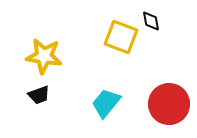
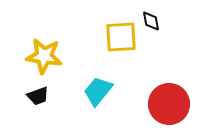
yellow square: rotated 24 degrees counterclockwise
black trapezoid: moved 1 px left, 1 px down
cyan trapezoid: moved 8 px left, 12 px up
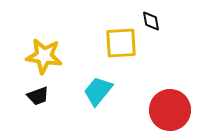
yellow square: moved 6 px down
red circle: moved 1 px right, 6 px down
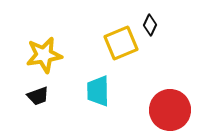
black diamond: moved 1 px left, 4 px down; rotated 35 degrees clockwise
yellow square: rotated 20 degrees counterclockwise
yellow star: moved 1 px up; rotated 18 degrees counterclockwise
cyan trapezoid: rotated 40 degrees counterclockwise
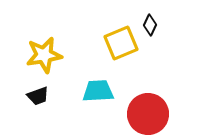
cyan trapezoid: rotated 88 degrees clockwise
red circle: moved 22 px left, 4 px down
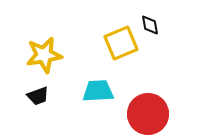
black diamond: rotated 35 degrees counterclockwise
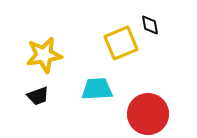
cyan trapezoid: moved 1 px left, 2 px up
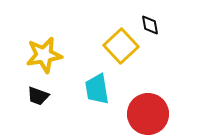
yellow square: moved 3 px down; rotated 20 degrees counterclockwise
cyan trapezoid: rotated 96 degrees counterclockwise
black trapezoid: rotated 40 degrees clockwise
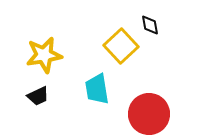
black trapezoid: rotated 45 degrees counterclockwise
red circle: moved 1 px right
